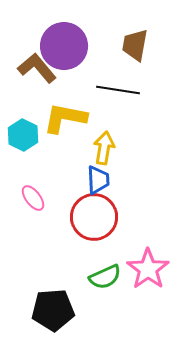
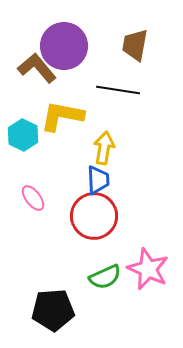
yellow L-shape: moved 3 px left, 2 px up
red circle: moved 1 px up
pink star: rotated 12 degrees counterclockwise
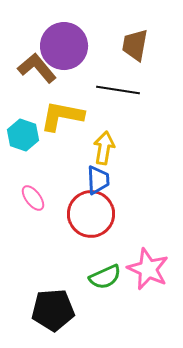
cyan hexagon: rotated 8 degrees counterclockwise
red circle: moved 3 px left, 2 px up
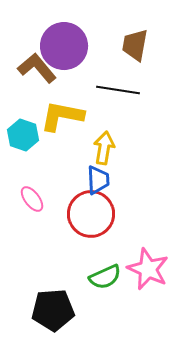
pink ellipse: moved 1 px left, 1 px down
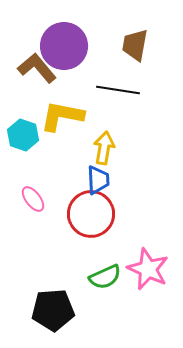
pink ellipse: moved 1 px right
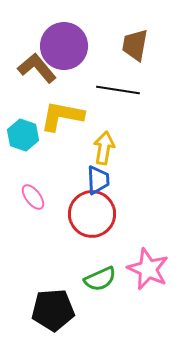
pink ellipse: moved 2 px up
red circle: moved 1 px right
green semicircle: moved 5 px left, 2 px down
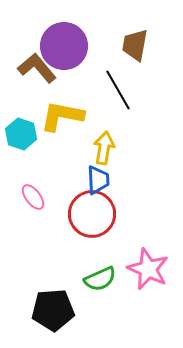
black line: rotated 51 degrees clockwise
cyan hexagon: moved 2 px left, 1 px up
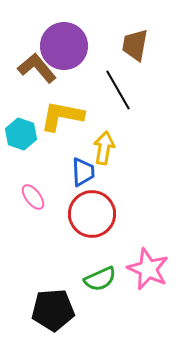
blue trapezoid: moved 15 px left, 8 px up
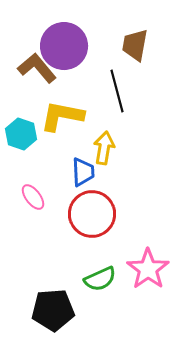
black line: moved 1 px left, 1 px down; rotated 15 degrees clockwise
pink star: rotated 12 degrees clockwise
